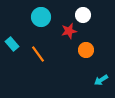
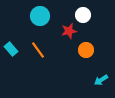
cyan circle: moved 1 px left, 1 px up
cyan rectangle: moved 1 px left, 5 px down
orange line: moved 4 px up
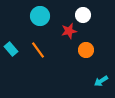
cyan arrow: moved 1 px down
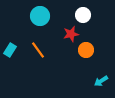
red star: moved 2 px right, 3 px down
cyan rectangle: moved 1 px left, 1 px down; rotated 72 degrees clockwise
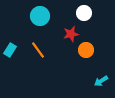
white circle: moved 1 px right, 2 px up
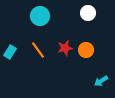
white circle: moved 4 px right
red star: moved 6 px left, 14 px down
cyan rectangle: moved 2 px down
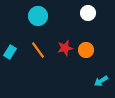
cyan circle: moved 2 px left
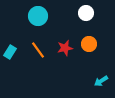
white circle: moved 2 px left
orange circle: moved 3 px right, 6 px up
